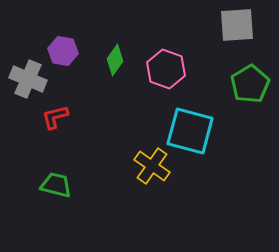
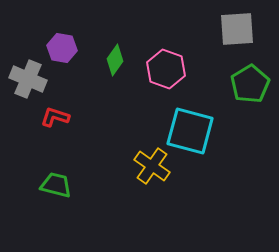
gray square: moved 4 px down
purple hexagon: moved 1 px left, 3 px up
red L-shape: rotated 32 degrees clockwise
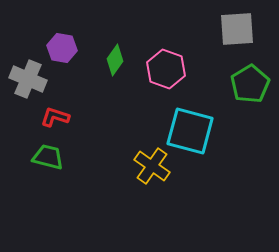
green trapezoid: moved 8 px left, 28 px up
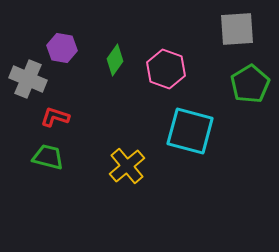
yellow cross: moved 25 px left; rotated 15 degrees clockwise
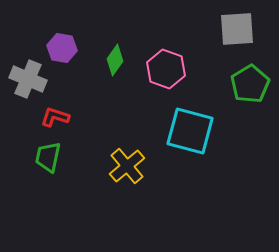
green trapezoid: rotated 92 degrees counterclockwise
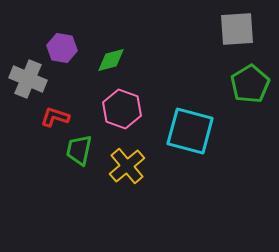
green diamond: moved 4 px left; rotated 40 degrees clockwise
pink hexagon: moved 44 px left, 40 px down
green trapezoid: moved 31 px right, 7 px up
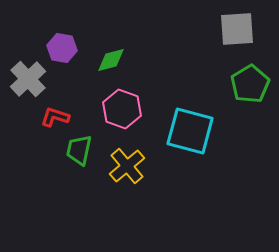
gray cross: rotated 24 degrees clockwise
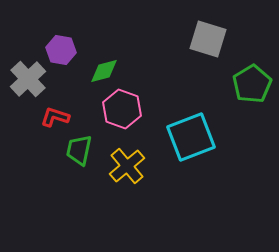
gray square: moved 29 px left, 10 px down; rotated 21 degrees clockwise
purple hexagon: moved 1 px left, 2 px down
green diamond: moved 7 px left, 11 px down
green pentagon: moved 2 px right
cyan square: moved 1 px right, 6 px down; rotated 36 degrees counterclockwise
